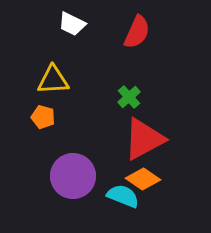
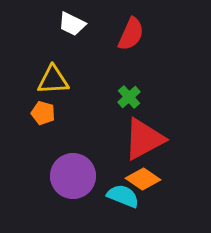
red semicircle: moved 6 px left, 2 px down
orange pentagon: moved 4 px up
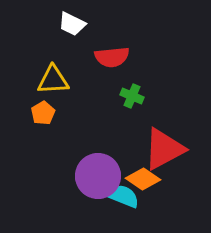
red semicircle: moved 19 px left, 23 px down; rotated 60 degrees clockwise
green cross: moved 3 px right, 1 px up; rotated 25 degrees counterclockwise
orange pentagon: rotated 25 degrees clockwise
red triangle: moved 20 px right, 10 px down
purple circle: moved 25 px right
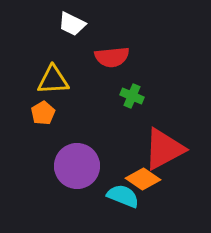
purple circle: moved 21 px left, 10 px up
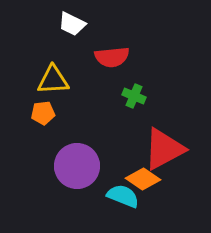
green cross: moved 2 px right
orange pentagon: rotated 25 degrees clockwise
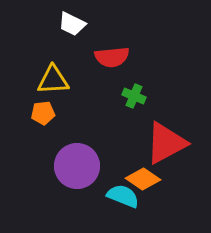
red triangle: moved 2 px right, 6 px up
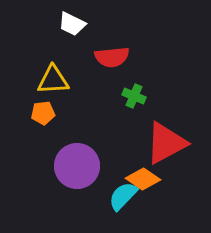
cyan semicircle: rotated 68 degrees counterclockwise
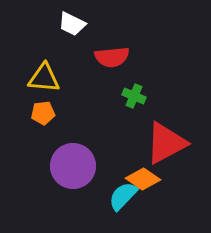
yellow triangle: moved 9 px left, 2 px up; rotated 8 degrees clockwise
purple circle: moved 4 px left
